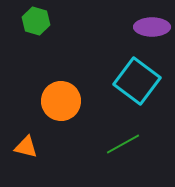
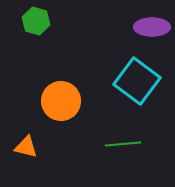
green line: rotated 24 degrees clockwise
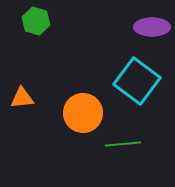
orange circle: moved 22 px right, 12 px down
orange triangle: moved 4 px left, 49 px up; rotated 20 degrees counterclockwise
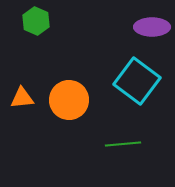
green hexagon: rotated 8 degrees clockwise
orange circle: moved 14 px left, 13 px up
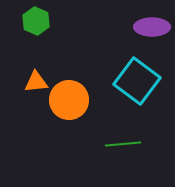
orange triangle: moved 14 px right, 16 px up
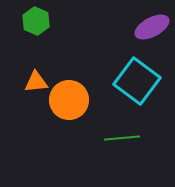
purple ellipse: rotated 28 degrees counterclockwise
green line: moved 1 px left, 6 px up
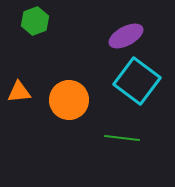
green hexagon: moved 1 px left; rotated 16 degrees clockwise
purple ellipse: moved 26 px left, 9 px down
orange triangle: moved 17 px left, 10 px down
green line: rotated 12 degrees clockwise
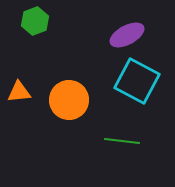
purple ellipse: moved 1 px right, 1 px up
cyan square: rotated 9 degrees counterclockwise
green line: moved 3 px down
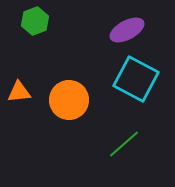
purple ellipse: moved 5 px up
cyan square: moved 1 px left, 2 px up
green line: moved 2 px right, 3 px down; rotated 48 degrees counterclockwise
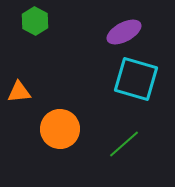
green hexagon: rotated 12 degrees counterclockwise
purple ellipse: moved 3 px left, 2 px down
cyan square: rotated 12 degrees counterclockwise
orange circle: moved 9 px left, 29 px down
